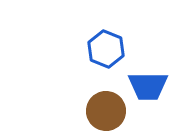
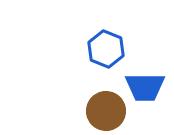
blue trapezoid: moved 3 px left, 1 px down
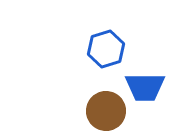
blue hexagon: rotated 21 degrees clockwise
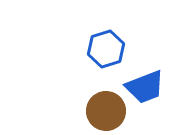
blue trapezoid: rotated 21 degrees counterclockwise
